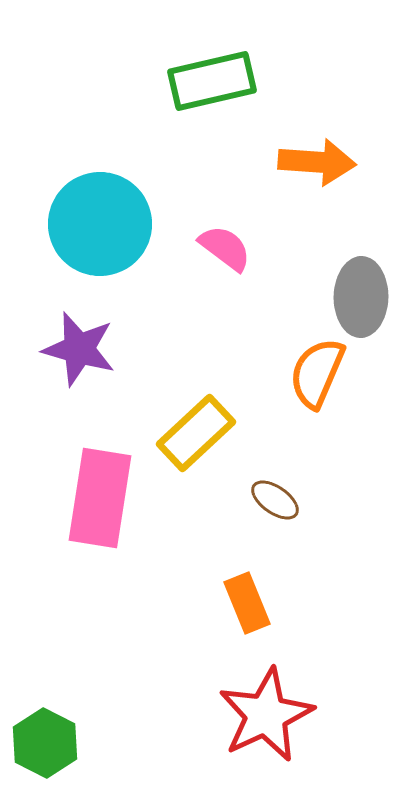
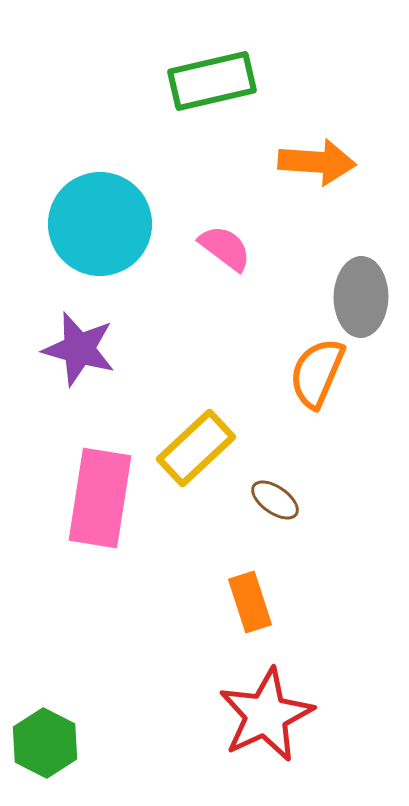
yellow rectangle: moved 15 px down
orange rectangle: moved 3 px right, 1 px up; rotated 4 degrees clockwise
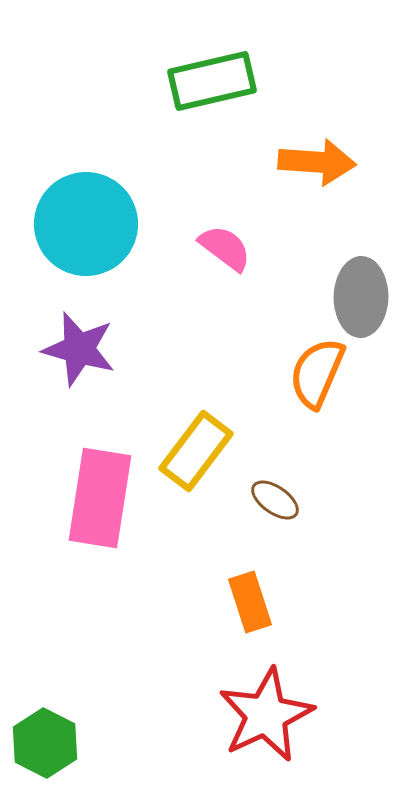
cyan circle: moved 14 px left
yellow rectangle: moved 3 px down; rotated 10 degrees counterclockwise
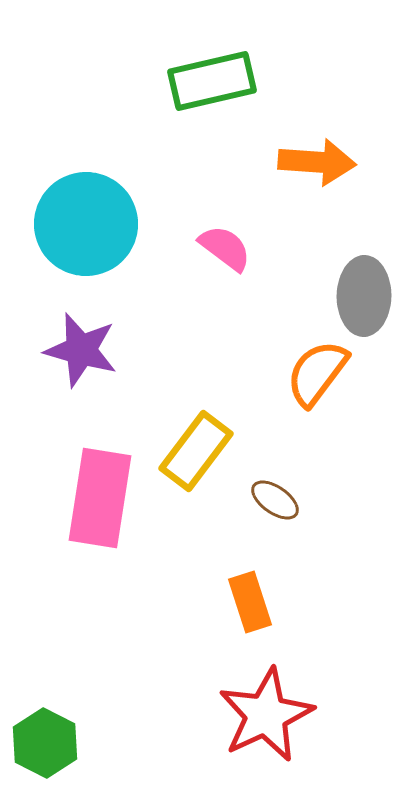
gray ellipse: moved 3 px right, 1 px up
purple star: moved 2 px right, 1 px down
orange semicircle: rotated 14 degrees clockwise
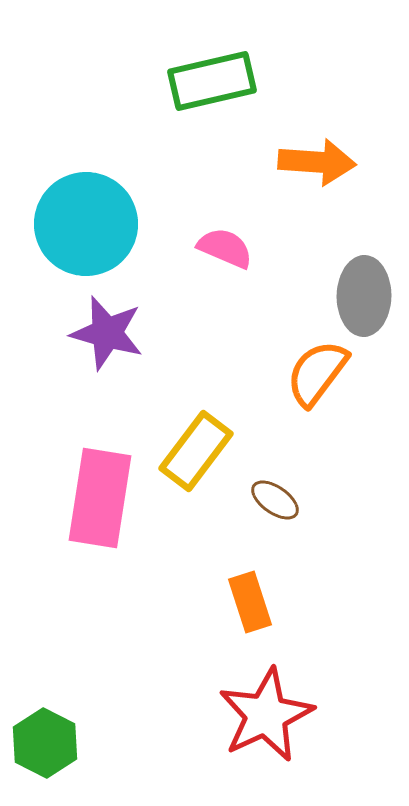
pink semicircle: rotated 14 degrees counterclockwise
purple star: moved 26 px right, 17 px up
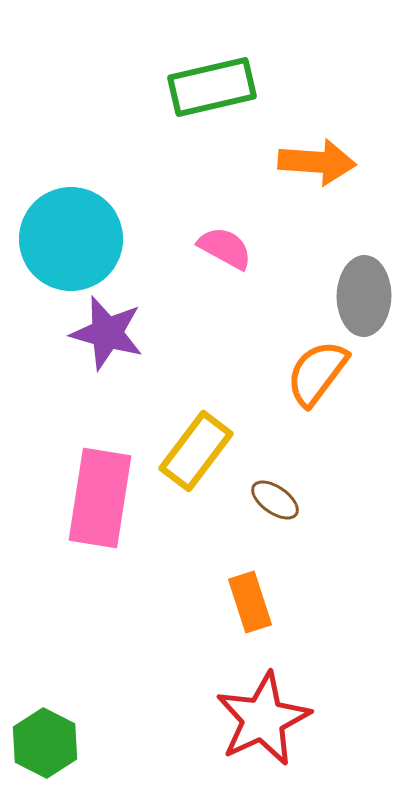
green rectangle: moved 6 px down
cyan circle: moved 15 px left, 15 px down
pink semicircle: rotated 6 degrees clockwise
red star: moved 3 px left, 4 px down
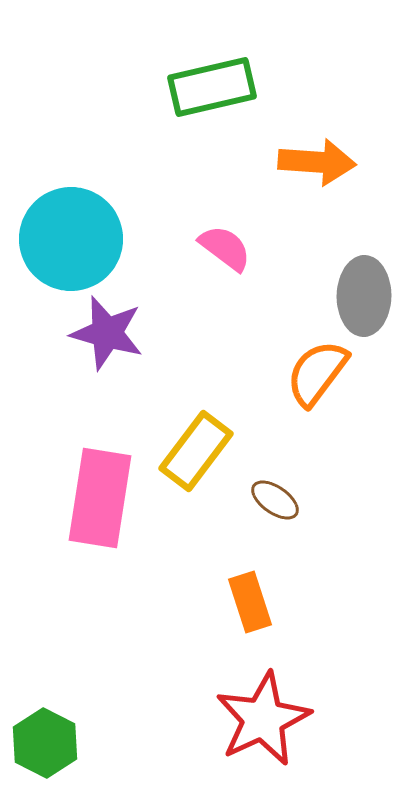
pink semicircle: rotated 8 degrees clockwise
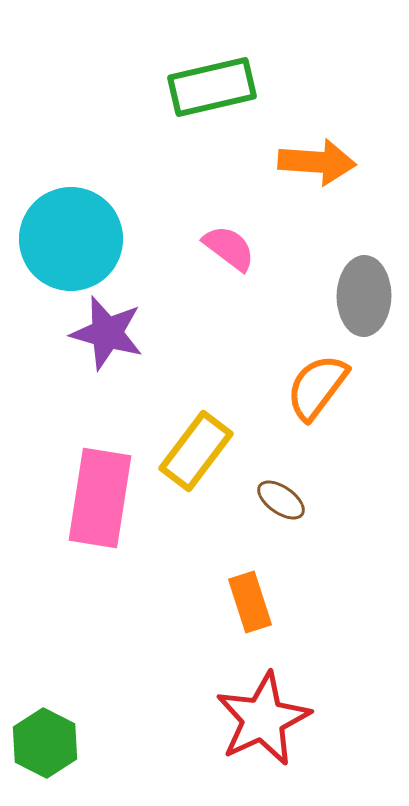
pink semicircle: moved 4 px right
orange semicircle: moved 14 px down
brown ellipse: moved 6 px right
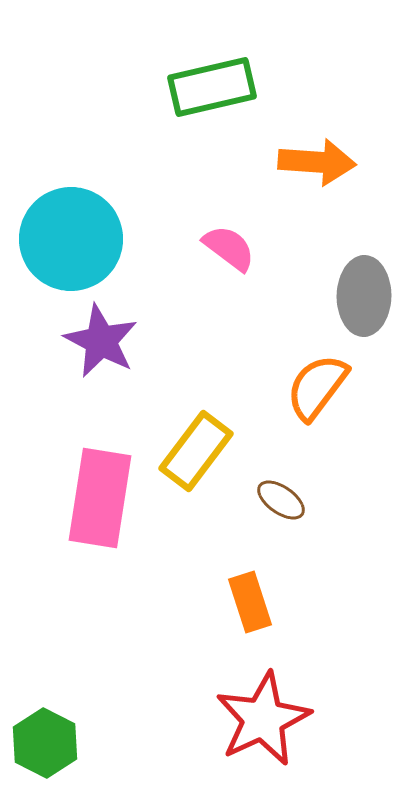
purple star: moved 6 px left, 8 px down; rotated 12 degrees clockwise
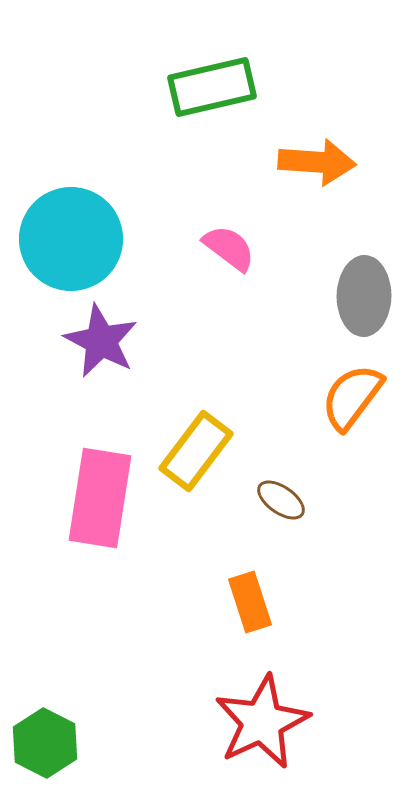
orange semicircle: moved 35 px right, 10 px down
red star: moved 1 px left, 3 px down
